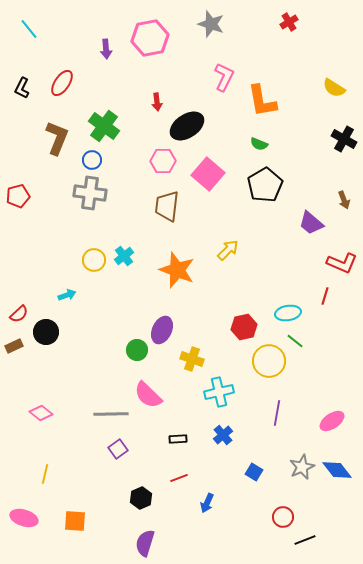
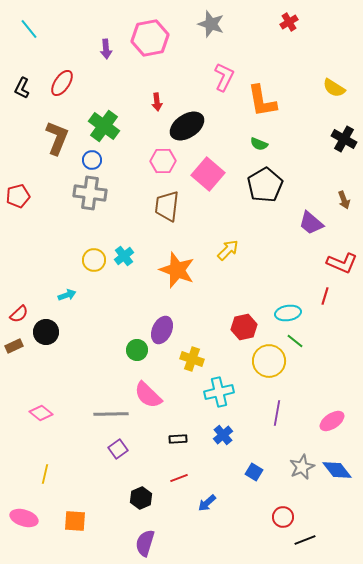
blue arrow at (207, 503): rotated 24 degrees clockwise
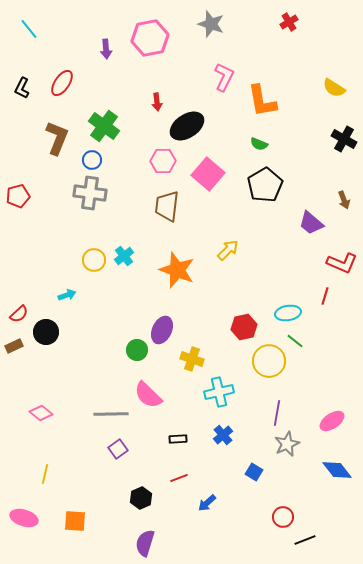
gray star at (302, 467): moved 15 px left, 23 px up
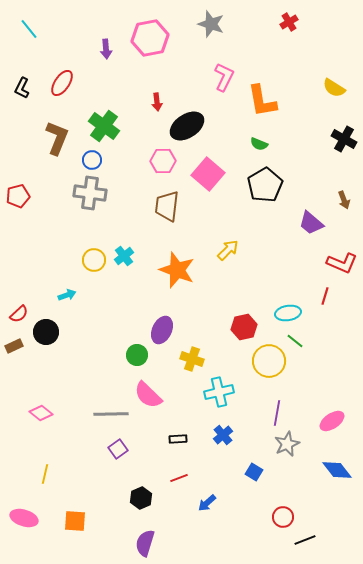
green circle at (137, 350): moved 5 px down
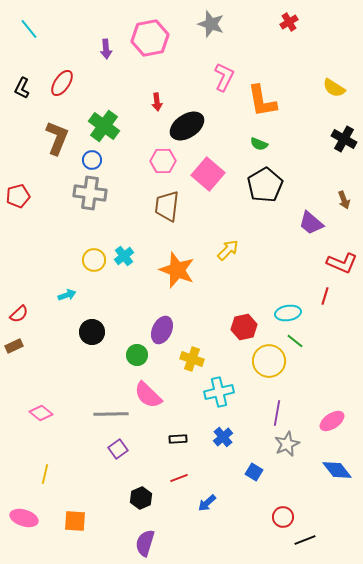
black circle at (46, 332): moved 46 px right
blue cross at (223, 435): moved 2 px down
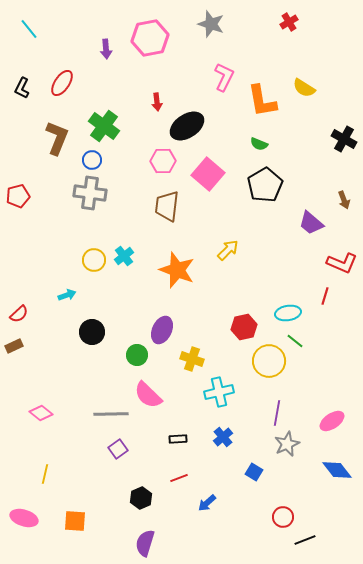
yellow semicircle at (334, 88): moved 30 px left
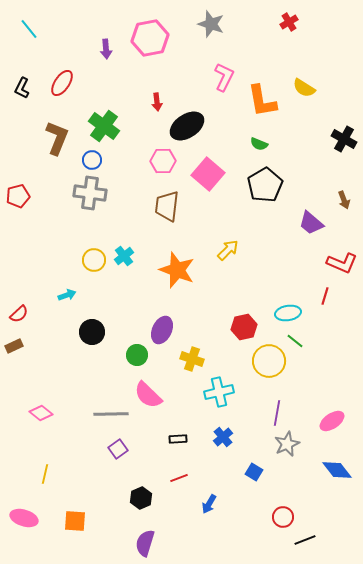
blue arrow at (207, 503): moved 2 px right, 1 px down; rotated 18 degrees counterclockwise
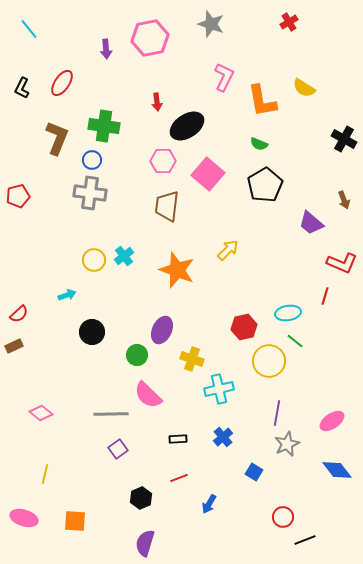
green cross at (104, 126): rotated 28 degrees counterclockwise
cyan cross at (219, 392): moved 3 px up
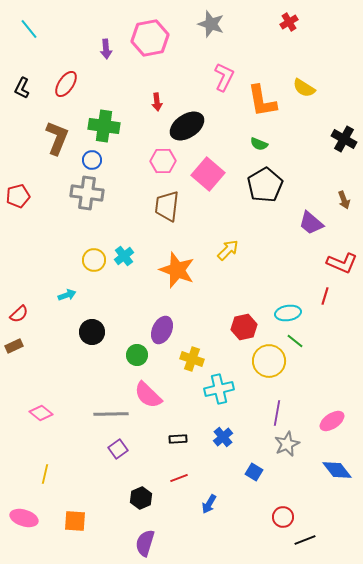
red ellipse at (62, 83): moved 4 px right, 1 px down
gray cross at (90, 193): moved 3 px left
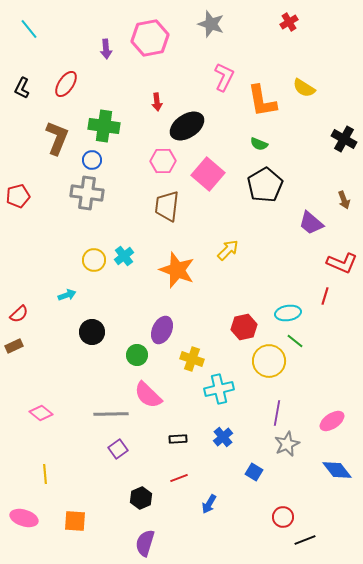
yellow line at (45, 474): rotated 18 degrees counterclockwise
